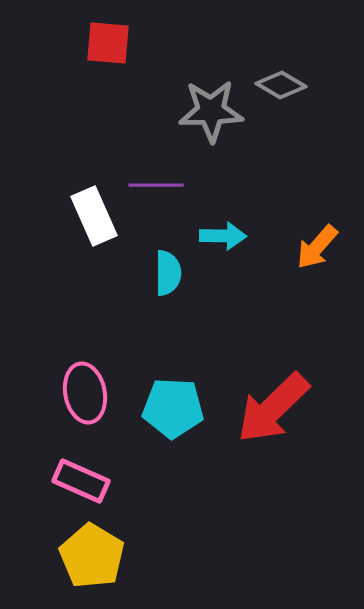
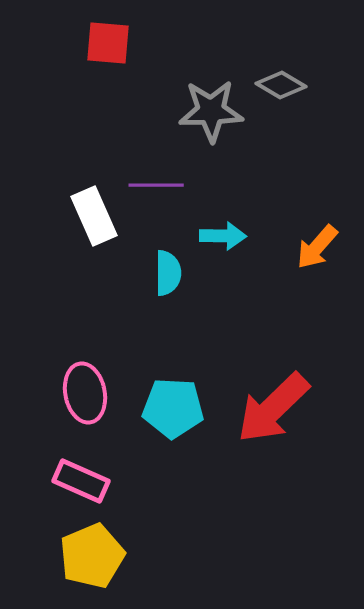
yellow pentagon: rotated 18 degrees clockwise
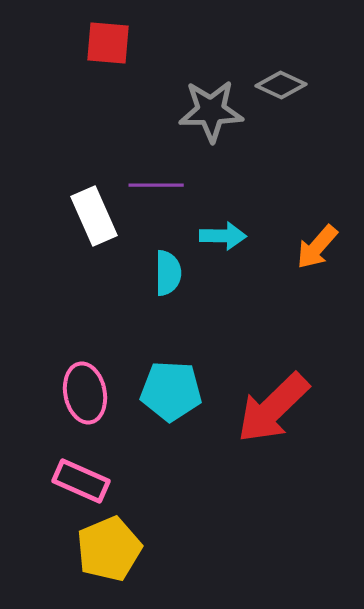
gray diamond: rotated 6 degrees counterclockwise
cyan pentagon: moved 2 px left, 17 px up
yellow pentagon: moved 17 px right, 7 px up
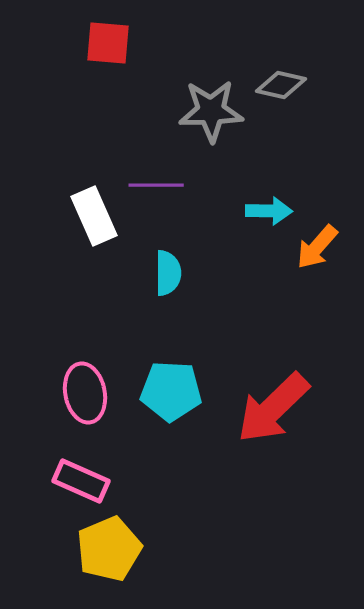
gray diamond: rotated 12 degrees counterclockwise
cyan arrow: moved 46 px right, 25 px up
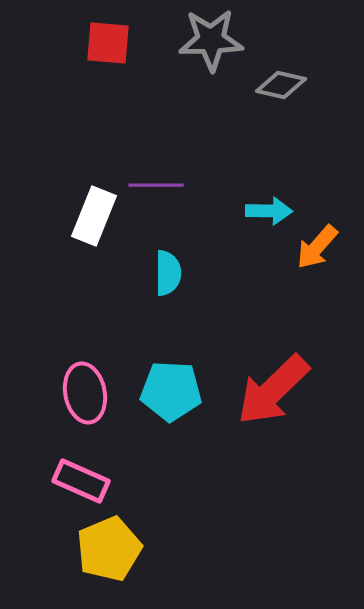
gray star: moved 71 px up
white rectangle: rotated 46 degrees clockwise
red arrow: moved 18 px up
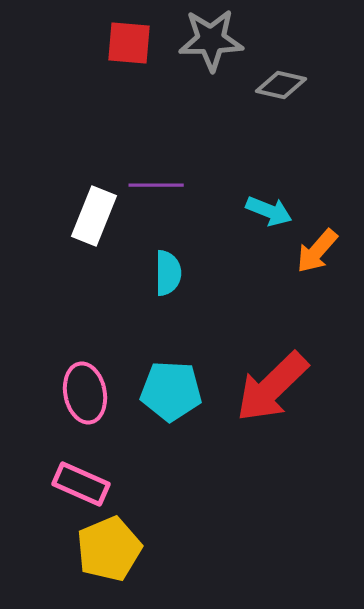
red square: moved 21 px right
cyan arrow: rotated 21 degrees clockwise
orange arrow: moved 4 px down
red arrow: moved 1 px left, 3 px up
pink rectangle: moved 3 px down
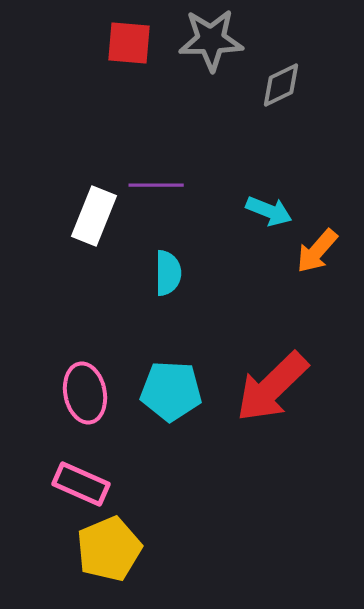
gray diamond: rotated 39 degrees counterclockwise
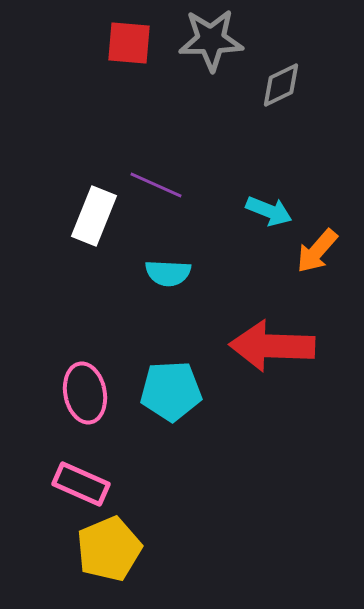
purple line: rotated 24 degrees clockwise
cyan semicircle: rotated 93 degrees clockwise
red arrow: moved 41 px up; rotated 46 degrees clockwise
cyan pentagon: rotated 6 degrees counterclockwise
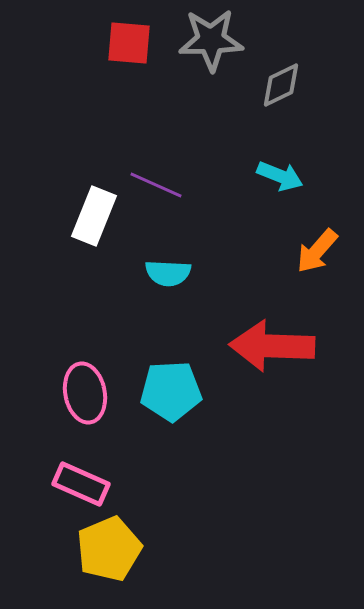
cyan arrow: moved 11 px right, 35 px up
